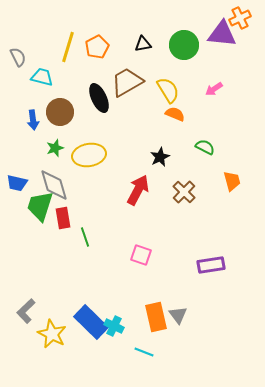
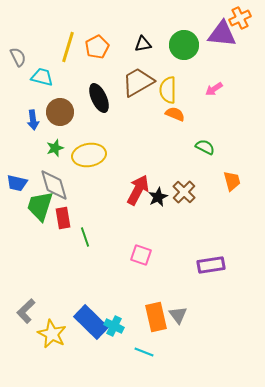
brown trapezoid: moved 11 px right
yellow semicircle: rotated 148 degrees counterclockwise
black star: moved 2 px left, 40 px down
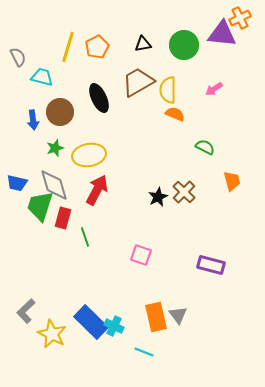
red arrow: moved 41 px left
red rectangle: rotated 25 degrees clockwise
purple rectangle: rotated 24 degrees clockwise
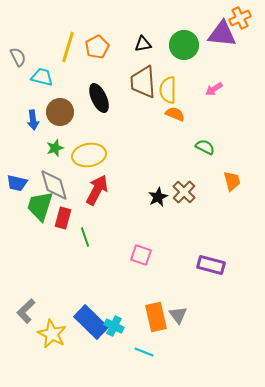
brown trapezoid: moved 5 px right; rotated 64 degrees counterclockwise
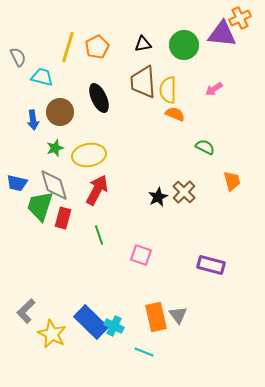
green line: moved 14 px right, 2 px up
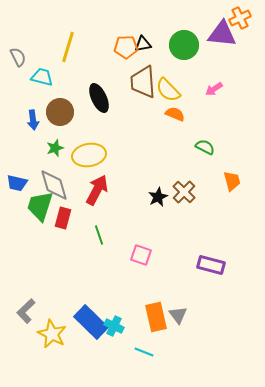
orange pentagon: moved 29 px right; rotated 25 degrees clockwise
yellow semicircle: rotated 44 degrees counterclockwise
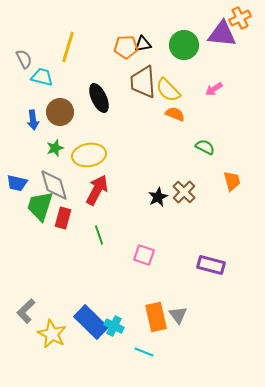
gray semicircle: moved 6 px right, 2 px down
pink square: moved 3 px right
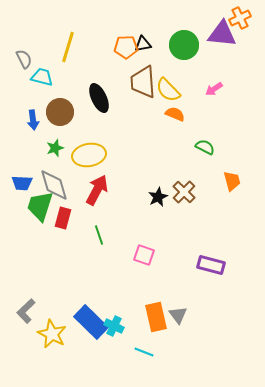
blue trapezoid: moved 5 px right; rotated 10 degrees counterclockwise
